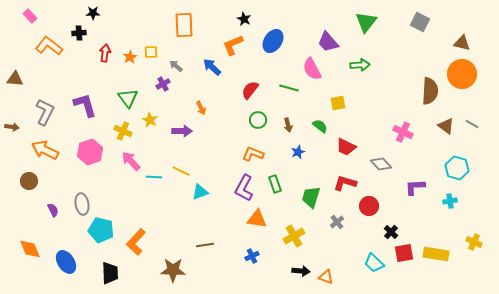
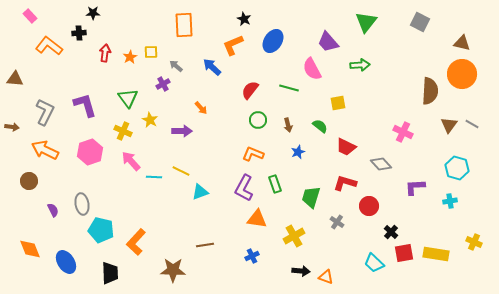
orange arrow at (201, 108): rotated 16 degrees counterclockwise
brown triangle at (446, 126): moved 3 px right, 1 px up; rotated 30 degrees clockwise
gray cross at (337, 222): rotated 16 degrees counterclockwise
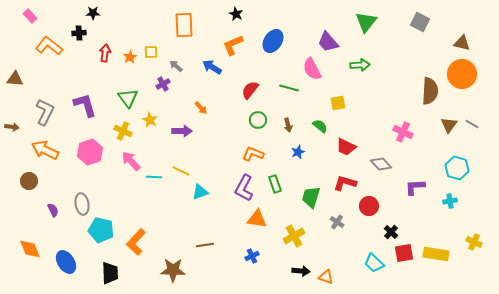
black star at (244, 19): moved 8 px left, 5 px up
blue arrow at (212, 67): rotated 12 degrees counterclockwise
